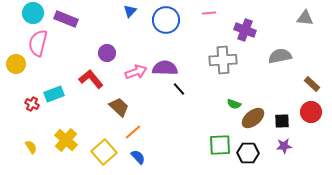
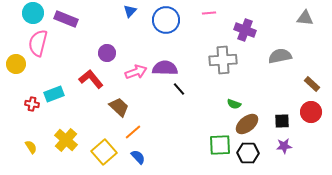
red cross: rotated 16 degrees counterclockwise
brown ellipse: moved 6 px left, 6 px down
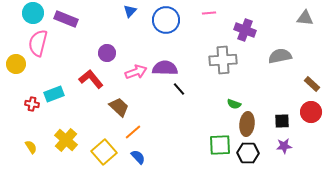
brown ellipse: rotated 45 degrees counterclockwise
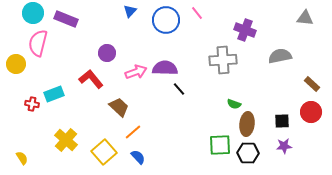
pink line: moved 12 px left; rotated 56 degrees clockwise
yellow semicircle: moved 9 px left, 11 px down
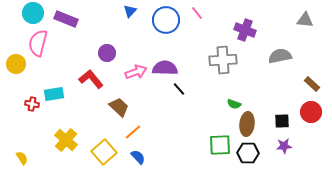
gray triangle: moved 2 px down
cyan rectangle: rotated 12 degrees clockwise
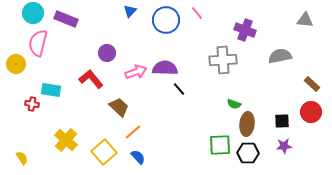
cyan rectangle: moved 3 px left, 4 px up; rotated 18 degrees clockwise
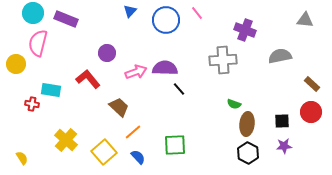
red L-shape: moved 3 px left
green square: moved 45 px left
black hexagon: rotated 25 degrees clockwise
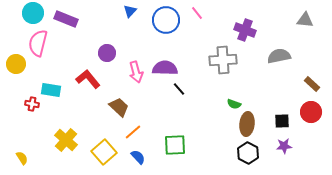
gray semicircle: moved 1 px left
pink arrow: rotated 95 degrees clockwise
